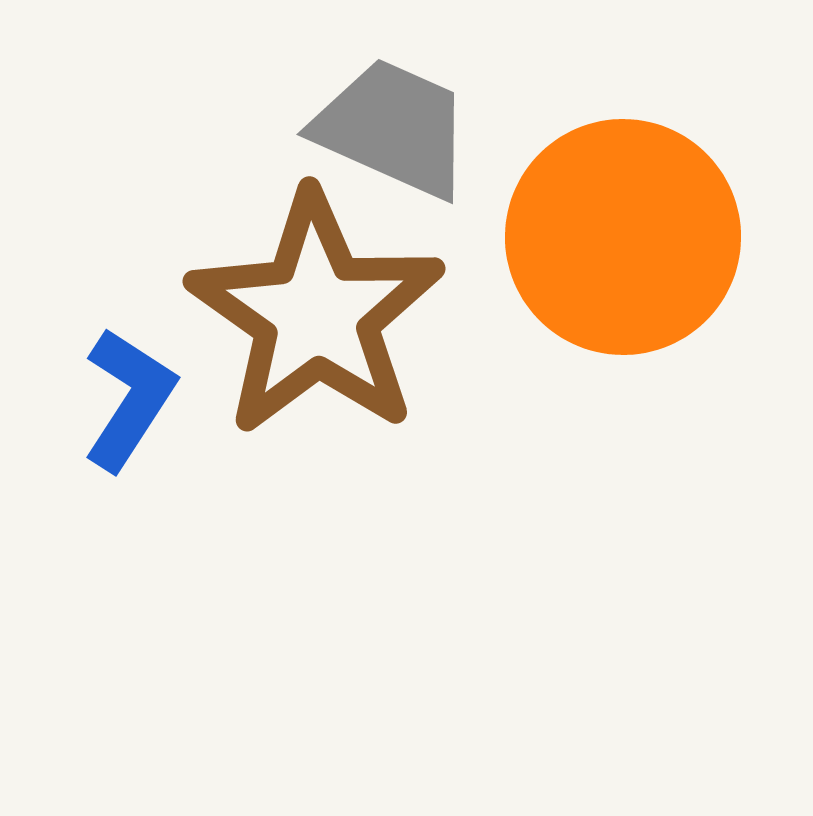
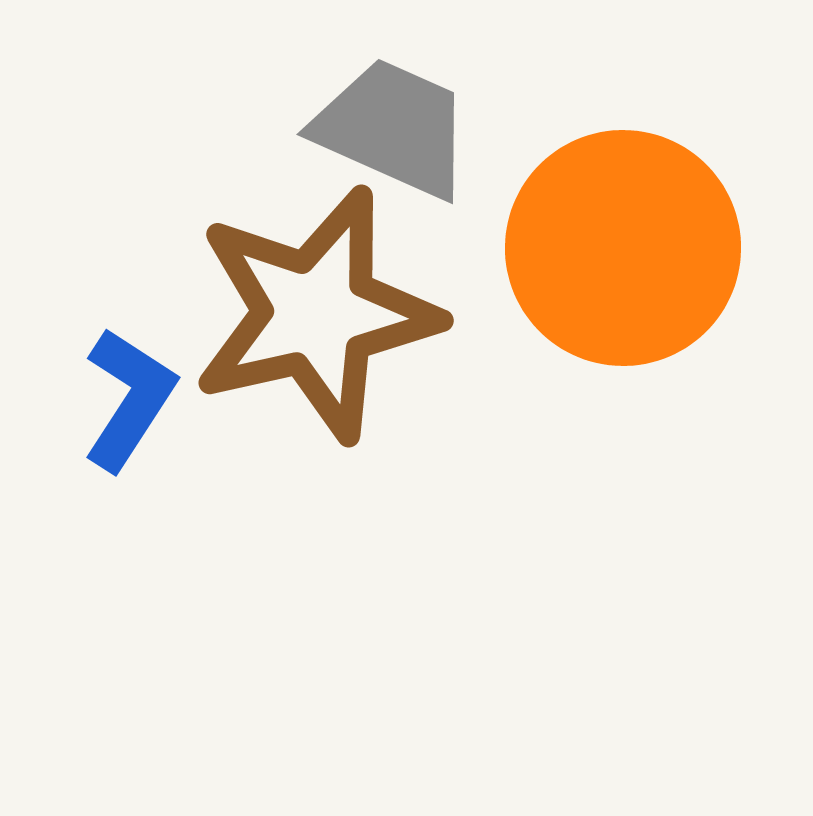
orange circle: moved 11 px down
brown star: rotated 24 degrees clockwise
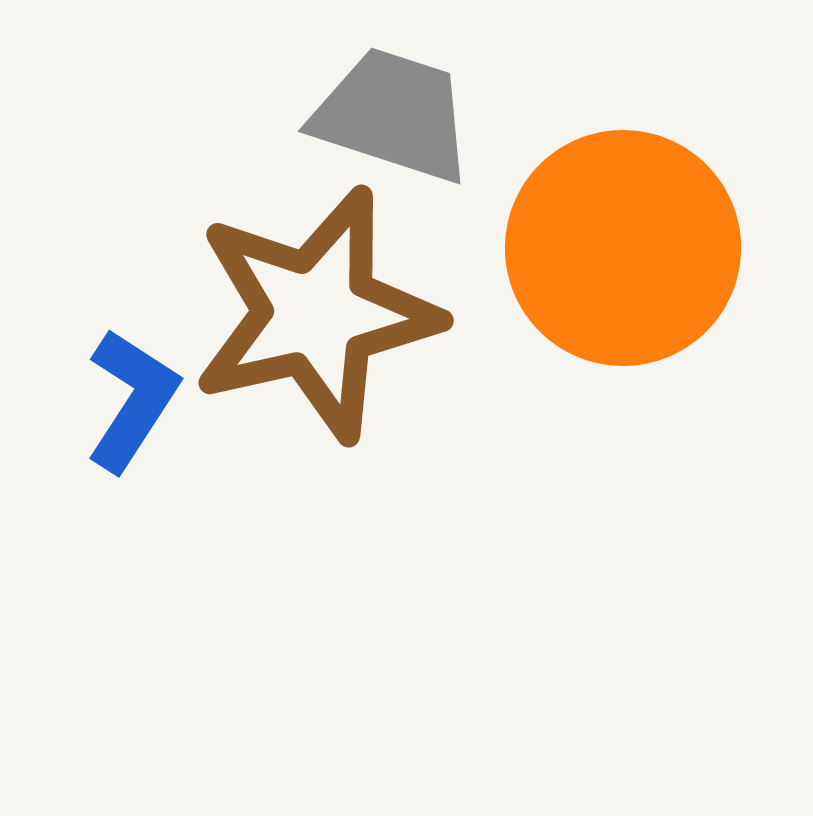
gray trapezoid: moved 13 px up; rotated 6 degrees counterclockwise
blue L-shape: moved 3 px right, 1 px down
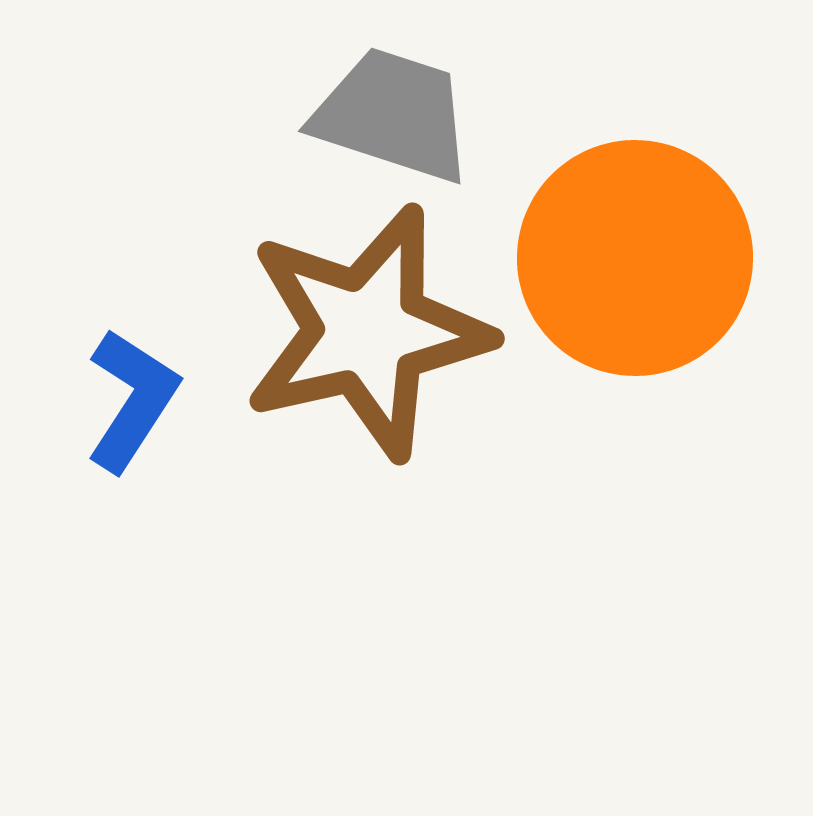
orange circle: moved 12 px right, 10 px down
brown star: moved 51 px right, 18 px down
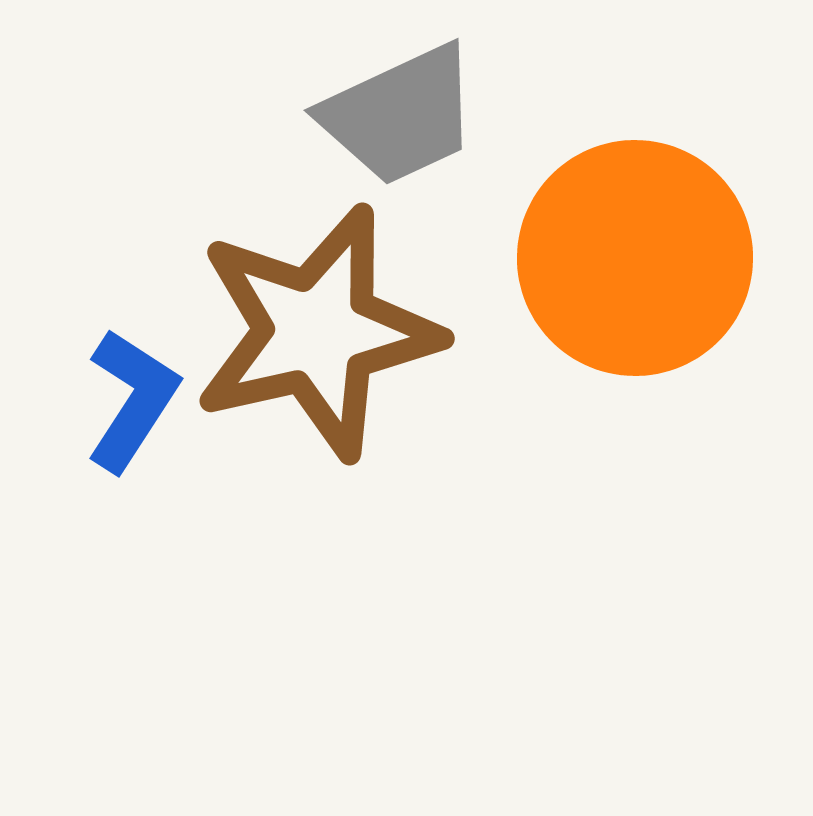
gray trapezoid: moved 7 px right; rotated 137 degrees clockwise
brown star: moved 50 px left
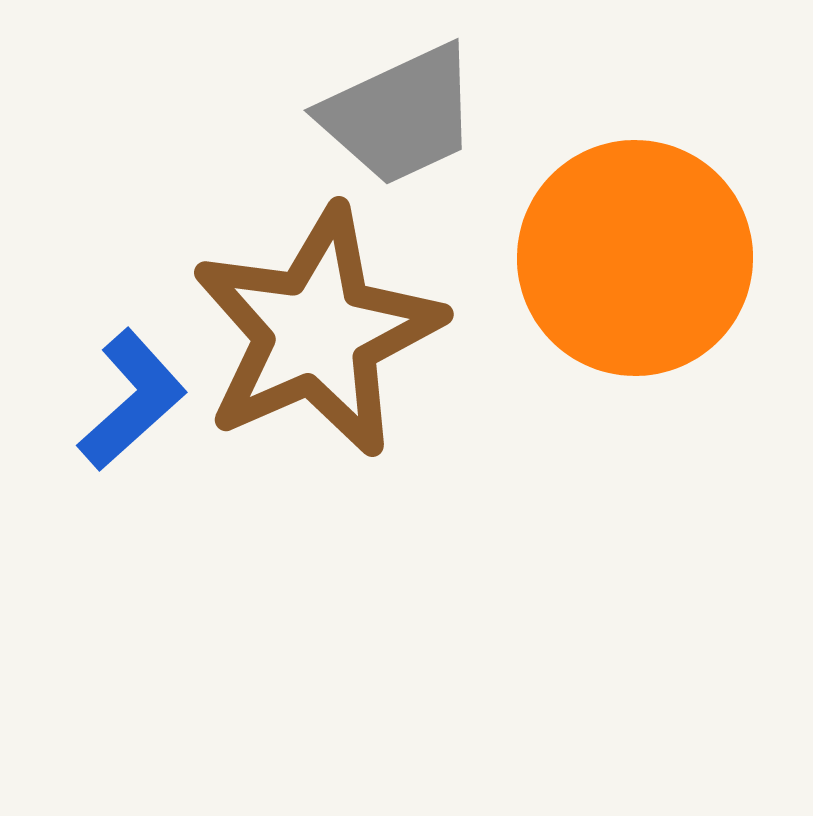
brown star: rotated 11 degrees counterclockwise
blue L-shape: rotated 15 degrees clockwise
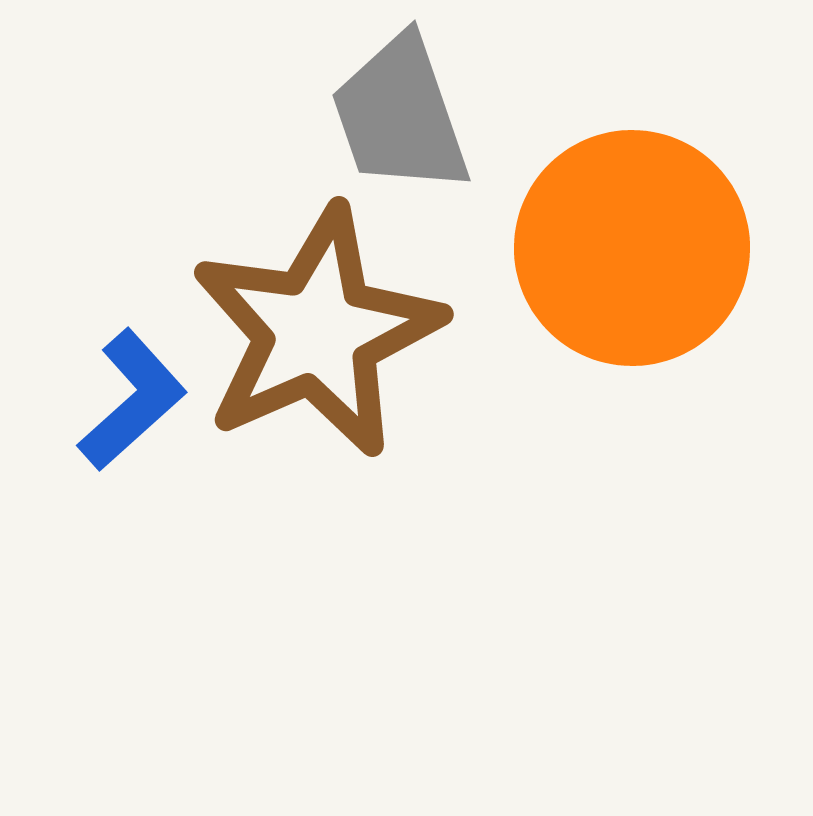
gray trapezoid: rotated 96 degrees clockwise
orange circle: moved 3 px left, 10 px up
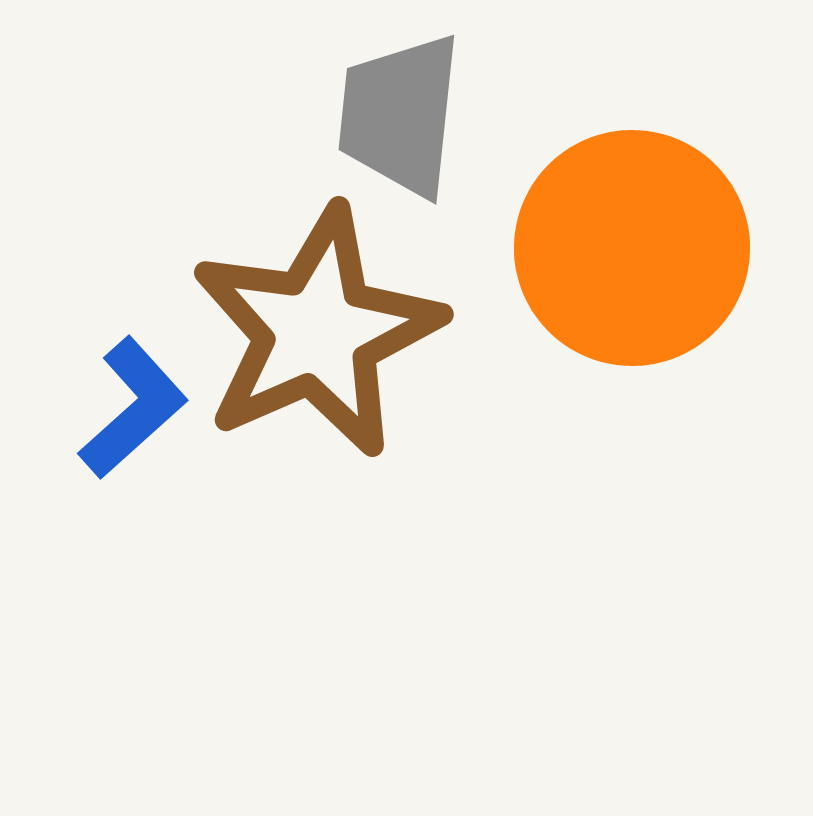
gray trapezoid: rotated 25 degrees clockwise
blue L-shape: moved 1 px right, 8 px down
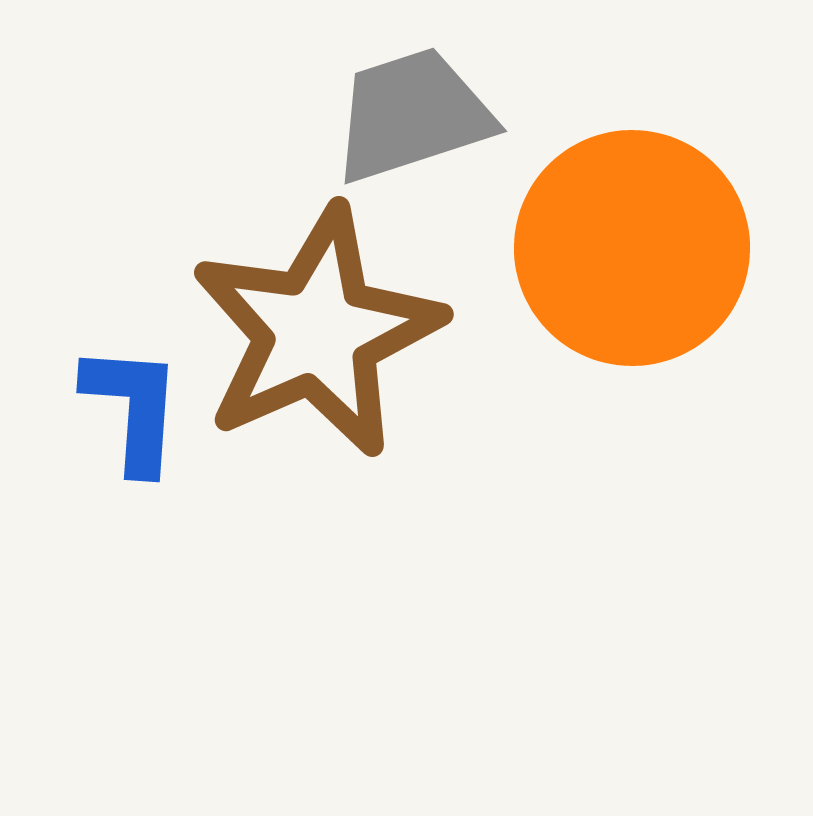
gray trapezoid: moved 12 px right; rotated 66 degrees clockwise
blue L-shape: rotated 44 degrees counterclockwise
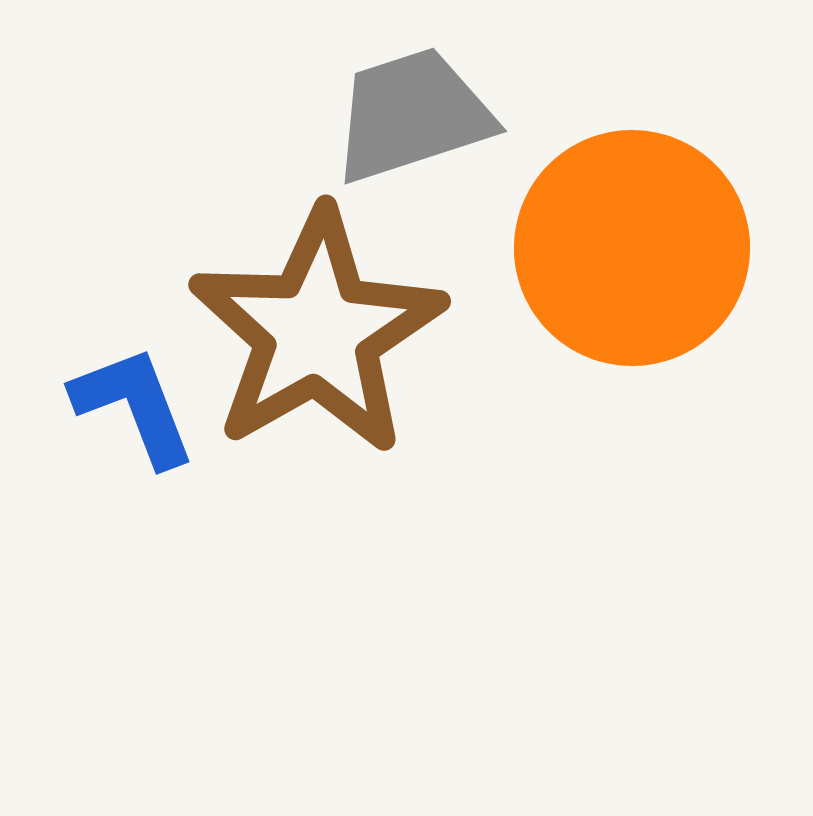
brown star: rotated 6 degrees counterclockwise
blue L-shape: moved 1 px right, 2 px up; rotated 25 degrees counterclockwise
